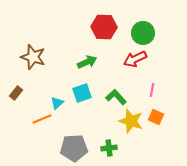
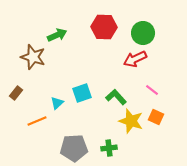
green arrow: moved 30 px left, 27 px up
pink line: rotated 64 degrees counterclockwise
orange line: moved 5 px left, 2 px down
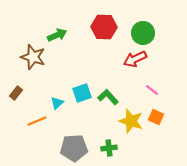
green L-shape: moved 8 px left
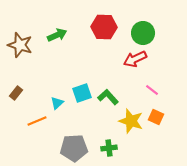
brown star: moved 13 px left, 12 px up
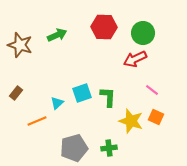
green L-shape: rotated 45 degrees clockwise
gray pentagon: rotated 12 degrees counterclockwise
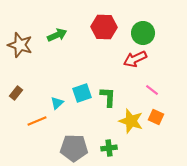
gray pentagon: rotated 16 degrees clockwise
